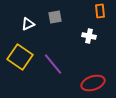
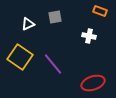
orange rectangle: rotated 64 degrees counterclockwise
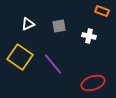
orange rectangle: moved 2 px right
gray square: moved 4 px right, 9 px down
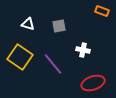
white triangle: rotated 40 degrees clockwise
white cross: moved 6 px left, 14 px down
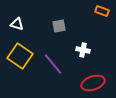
white triangle: moved 11 px left
yellow square: moved 1 px up
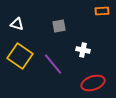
orange rectangle: rotated 24 degrees counterclockwise
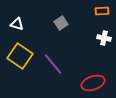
gray square: moved 2 px right, 3 px up; rotated 24 degrees counterclockwise
white cross: moved 21 px right, 12 px up
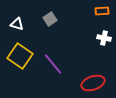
gray square: moved 11 px left, 4 px up
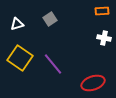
white triangle: rotated 32 degrees counterclockwise
yellow square: moved 2 px down
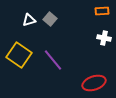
gray square: rotated 16 degrees counterclockwise
white triangle: moved 12 px right, 4 px up
yellow square: moved 1 px left, 3 px up
purple line: moved 4 px up
red ellipse: moved 1 px right
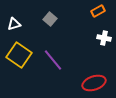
orange rectangle: moved 4 px left; rotated 24 degrees counterclockwise
white triangle: moved 15 px left, 4 px down
